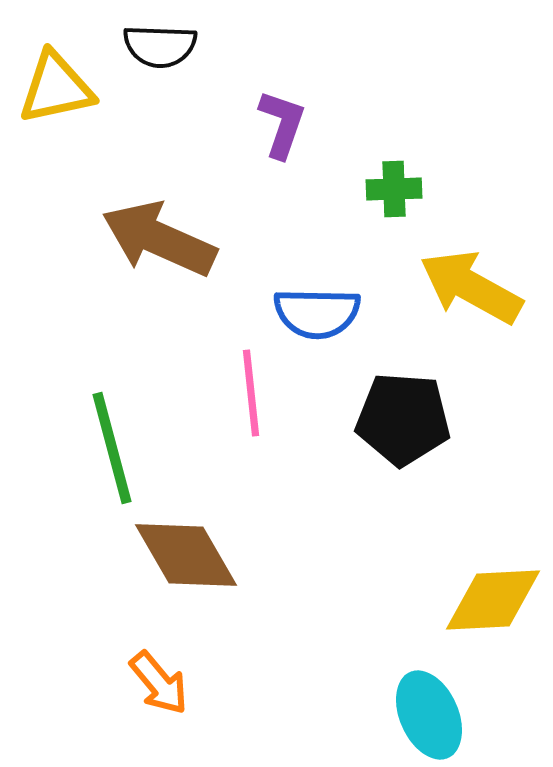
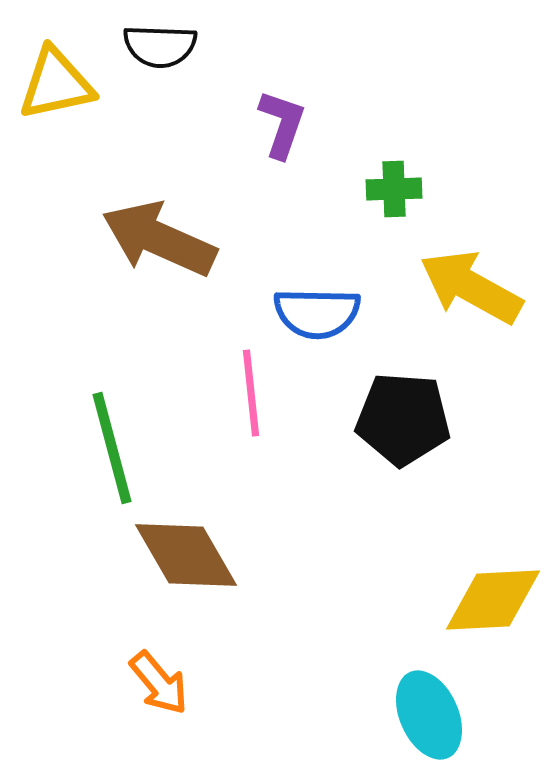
yellow triangle: moved 4 px up
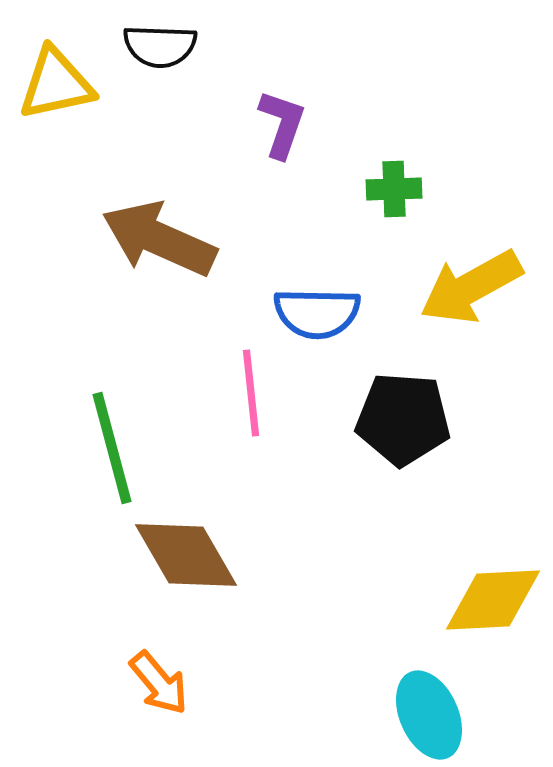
yellow arrow: rotated 58 degrees counterclockwise
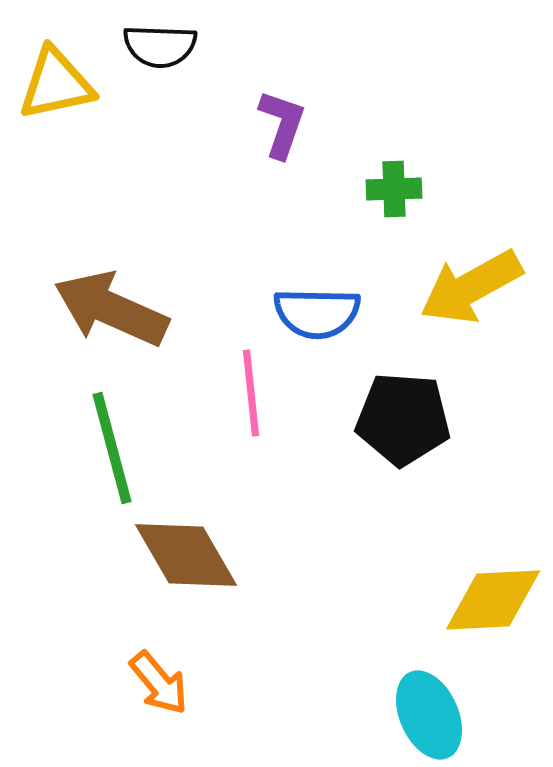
brown arrow: moved 48 px left, 70 px down
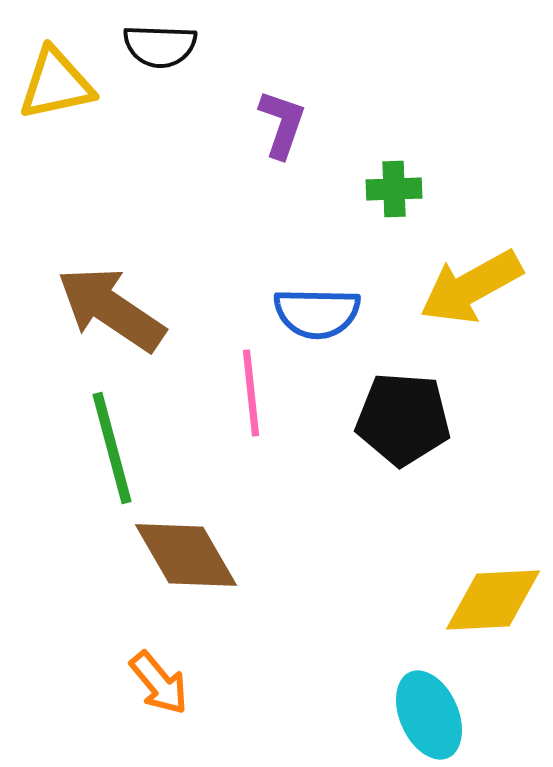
brown arrow: rotated 10 degrees clockwise
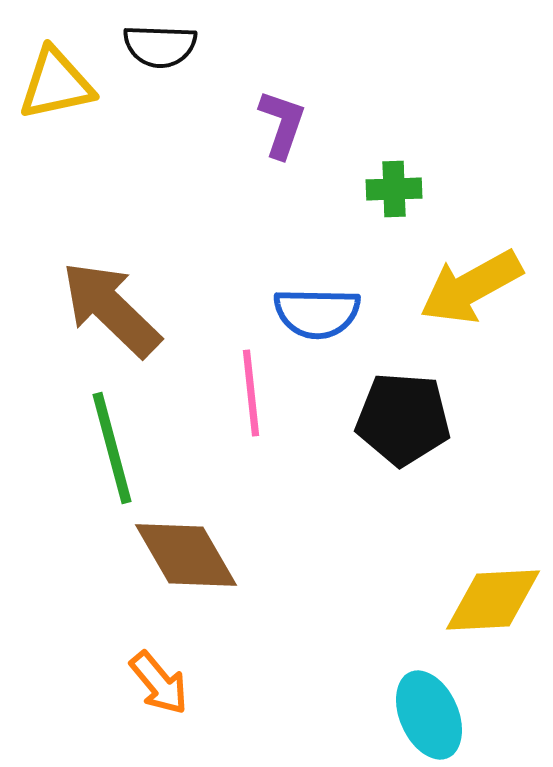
brown arrow: rotated 10 degrees clockwise
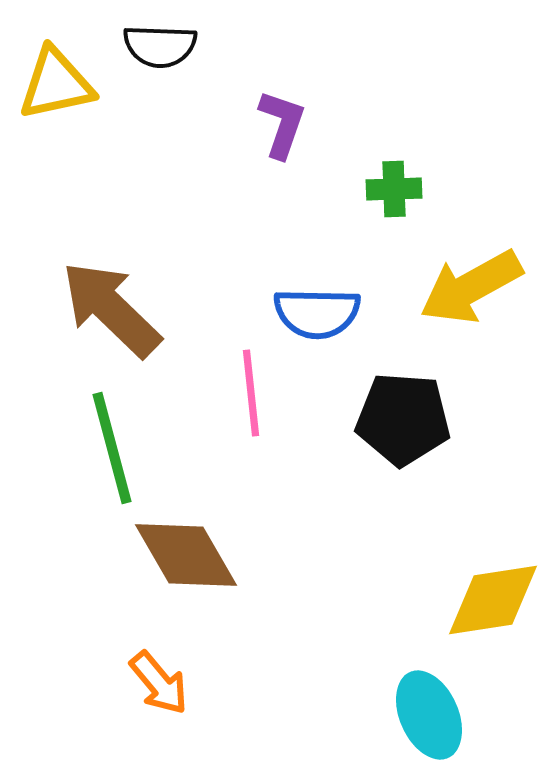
yellow diamond: rotated 6 degrees counterclockwise
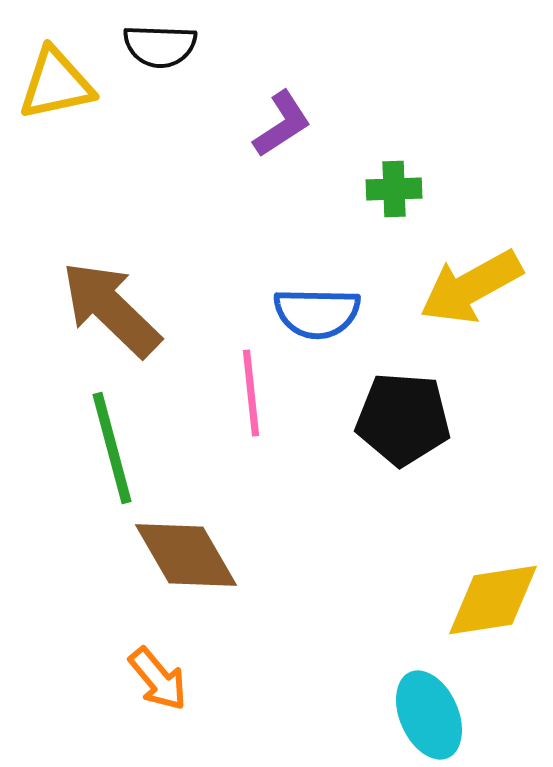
purple L-shape: rotated 38 degrees clockwise
orange arrow: moved 1 px left, 4 px up
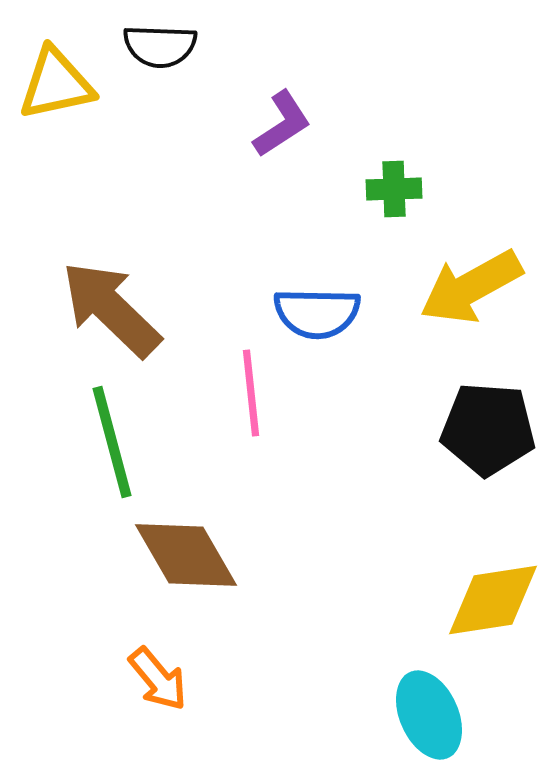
black pentagon: moved 85 px right, 10 px down
green line: moved 6 px up
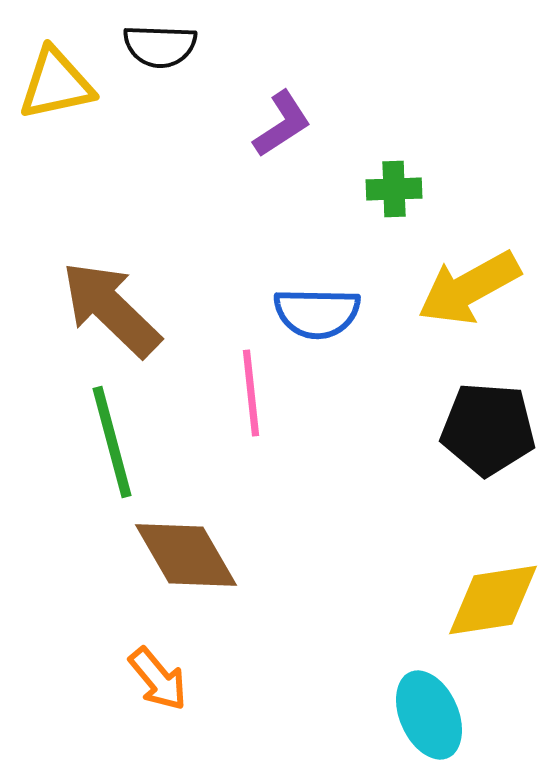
yellow arrow: moved 2 px left, 1 px down
